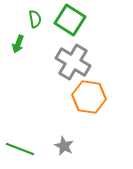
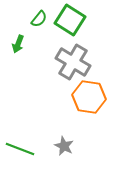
green semicircle: moved 4 px right; rotated 48 degrees clockwise
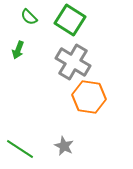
green semicircle: moved 10 px left, 2 px up; rotated 96 degrees clockwise
green arrow: moved 6 px down
green line: rotated 12 degrees clockwise
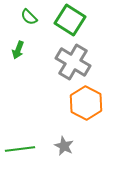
orange hexagon: moved 3 px left, 6 px down; rotated 20 degrees clockwise
green line: rotated 40 degrees counterclockwise
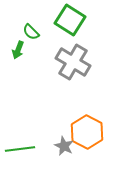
green semicircle: moved 2 px right, 15 px down
orange hexagon: moved 1 px right, 29 px down
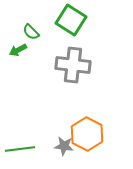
green square: moved 1 px right
green arrow: rotated 42 degrees clockwise
gray cross: moved 3 px down; rotated 24 degrees counterclockwise
orange hexagon: moved 2 px down
gray star: rotated 18 degrees counterclockwise
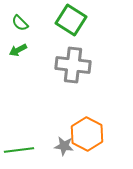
green semicircle: moved 11 px left, 9 px up
green line: moved 1 px left, 1 px down
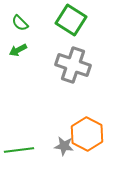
gray cross: rotated 12 degrees clockwise
